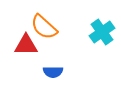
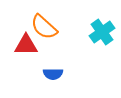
blue semicircle: moved 2 px down
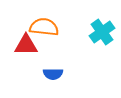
orange semicircle: rotated 144 degrees clockwise
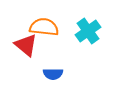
cyan cross: moved 14 px left, 1 px up
red triangle: rotated 40 degrees clockwise
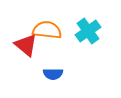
orange semicircle: moved 3 px right, 3 px down
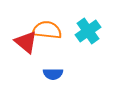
red triangle: moved 3 px up
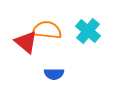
cyan cross: rotated 15 degrees counterclockwise
blue semicircle: moved 1 px right
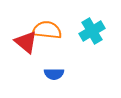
cyan cross: moved 4 px right; rotated 20 degrees clockwise
